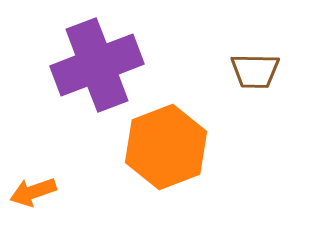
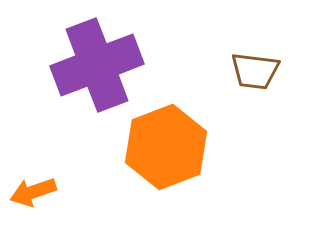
brown trapezoid: rotated 6 degrees clockwise
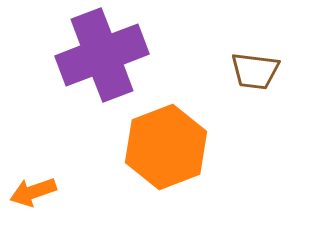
purple cross: moved 5 px right, 10 px up
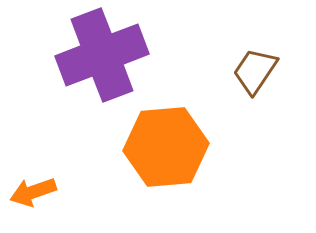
brown trapezoid: rotated 117 degrees clockwise
orange hexagon: rotated 16 degrees clockwise
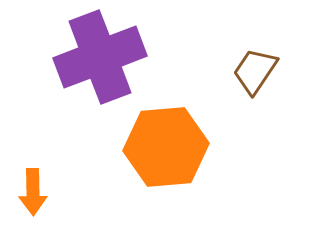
purple cross: moved 2 px left, 2 px down
orange arrow: rotated 72 degrees counterclockwise
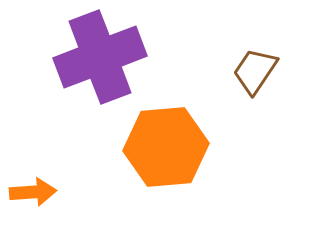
orange arrow: rotated 93 degrees counterclockwise
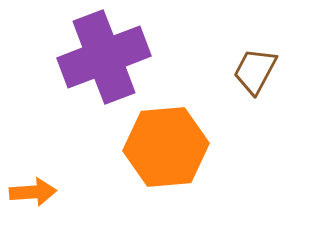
purple cross: moved 4 px right
brown trapezoid: rotated 6 degrees counterclockwise
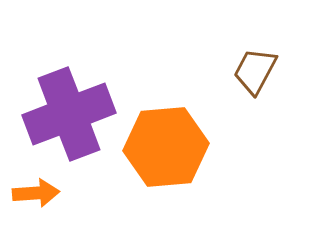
purple cross: moved 35 px left, 57 px down
orange arrow: moved 3 px right, 1 px down
